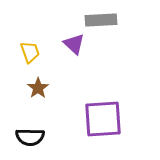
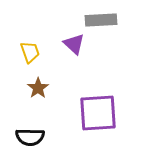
purple square: moved 5 px left, 6 px up
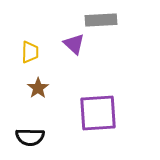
yellow trapezoid: rotated 20 degrees clockwise
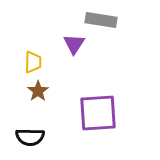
gray rectangle: rotated 12 degrees clockwise
purple triangle: rotated 20 degrees clockwise
yellow trapezoid: moved 3 px right, 10 px down
brown star: moved 3 px down
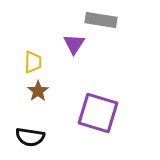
purple square: rotated 21 degrees clockwise
black semicircle: rotated 8 degrees clockwise
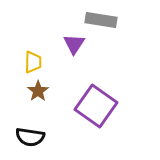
purple square: moved 2 px left, 7 px up; rotated 18 degrees clockwise
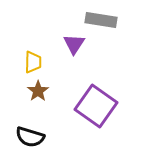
black semicircle: rotated 8 degrees clockwise
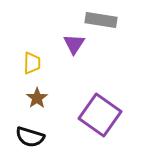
yellow trapezoid: moved 1 px left, 1 px down
brown star: moved 1 px left, 7 px down
purple square: moved 4 px right, 9 px down
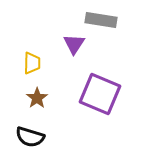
purple square: moved 21 px up; rotated 12 degrees counterclockwise
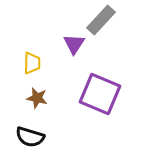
gray rectangle: rotated 56 degrees counterclockwise
brown star: rotated 25 degrees counterclockwise
